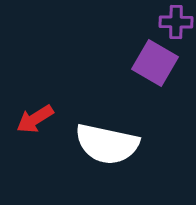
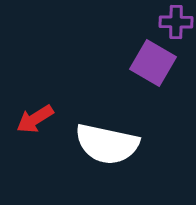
purple square: moved 2 px left
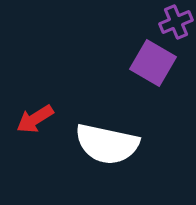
purple cross: rotated 24 degrees counterclockwise
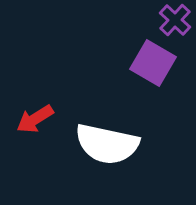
purple cross: moved 1 px left, 2 px up; rotated 24 degrees counterclockwise
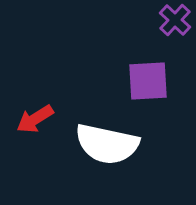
purple square: moved 5 px left, 18 px down; rotated 33 degrees counterclockwise
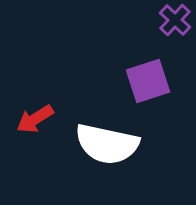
purple square: rotated 15 degrees counterclockwise
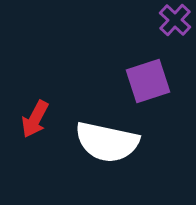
red arrow: rotated 30 degrees counterclockwise
white semicircle: moved 2 px up
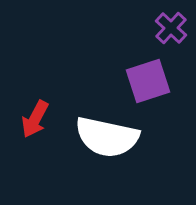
purple cross: moved 4 px left, 8 px down
white semicircle: moved 5 px up
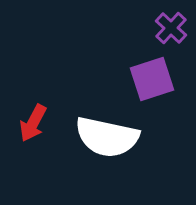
purple square: moved 4 px right, 2 px up
red arrow: moved 2 px left, 4 px down
